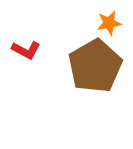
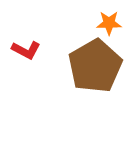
orange star: rotated 10 degrees clockwise
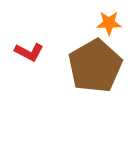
red L-shape: moved 3 px right, 2 px down
